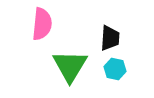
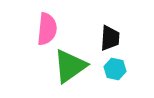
pink semicircle: moved 5 px right, 5 px down
green triangle: rotated 24 degrees clockwise
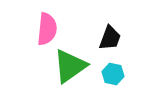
black trapezoid: rotated 16 degrees clockwise
cyan hexagon: moved 2 px left, 5 px down
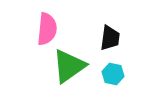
black trapezoid: rotated 12 degrees counterclockwise
green triangle: moved 1 px left
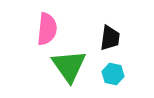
green triangle: rotated 30 degrees counterclockwise
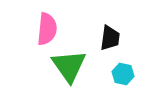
cyan hexagon: moved 10 px right
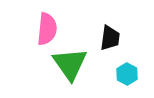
green triangle: moved 1 px right, 2 px up
cyan hexagon: moved 4 px right; rotated 15 degrees clockwise
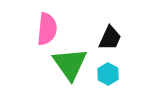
black trapezoid: rotated 16 degrees clockwise
cyan hexagon: moved 19 px left
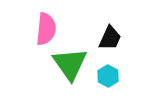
pink semicircle: moved 1 px left
cyan hexagon: moved 2 px down
